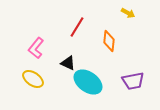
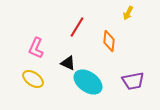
yellow arrow: rotated 88 degrees clockwise
pink L-shape: rotated 15 degrees counterclockwise
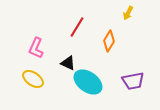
orange diamond: rotated 25 degrees clockwise
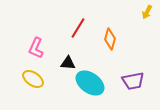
yellow arrow: moved 19 px right, 1 px up
red line: moved 1 px right, 1 px down
orange diamond: moved 1 px right, 2 px up; rotated 15 degrees counterclockwise
black triangle: rotated 21 degrees counterclockwise
cyan ellipse: moved 2 px right, 1 px down
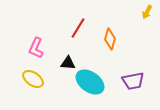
cyan ellipse: moved 1 px up
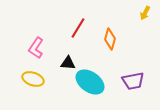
yellow arrow: moved 2 px left, 1 px down
pink L-shape: rotated 10 degrees clockwise
yellow ellipse: rotated 15 degrees counterclockwise
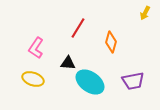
orange diamond: moved 1 px right, 3 px down
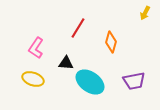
black triangle: moved 2 px left
purple trapezoid: moved 1 px right
